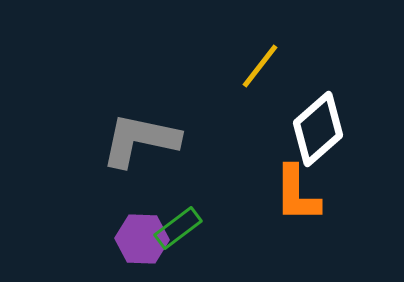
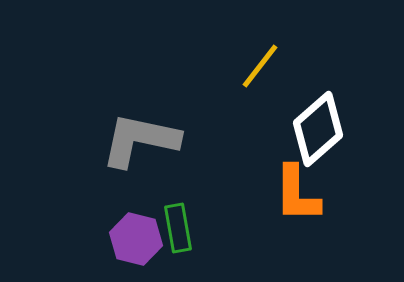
green rectangle: rotated 63 degrees counterclockwise
purple hexagon: moved 6 px left; rotated 12 degrees clockwise
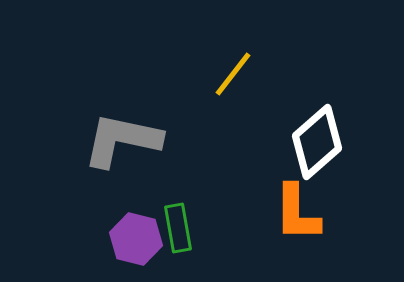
yellow line: moved 27 px left, 8 px down
white diamond: moved 1 px left, 13 px down
gray L-shape: moved 18 px left
orange L-shape: moved 19 px down
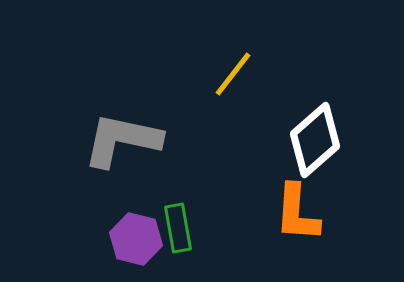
white diamond: moved 2 px left, 2 px up
orange L-shape: rotated 4 degrees clockwise
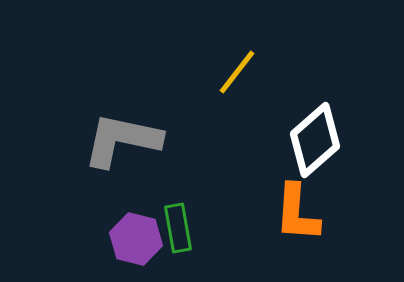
yellow line: moved 4 px right, 2 px up
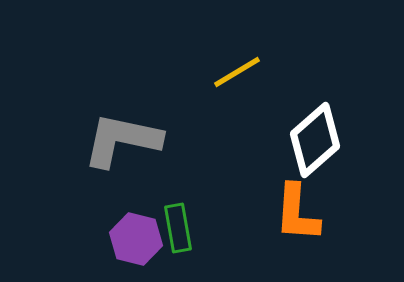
yellow line: rotated 21 degrees clockwise
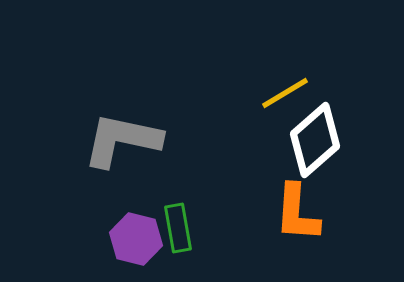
yellow line: moved 48 px right, 21 px down
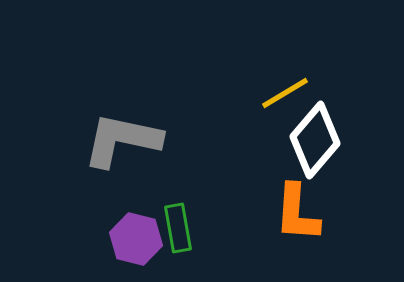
white diamond: rotated 8 degrees counterclockwise
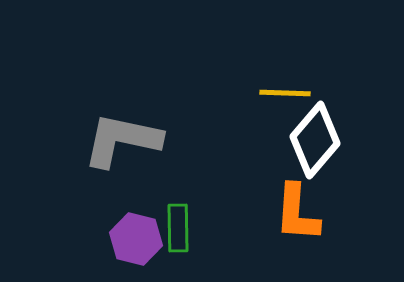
yellow line: rotated 33 degrees clockwise
green rectangle: rotated 9 degrees clockwise
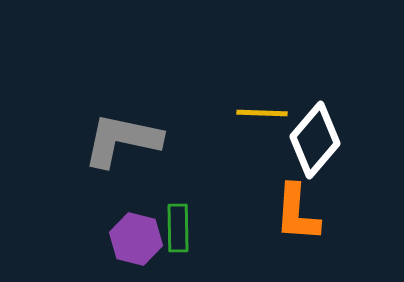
yellow line: moved 23 px left, 20 px down
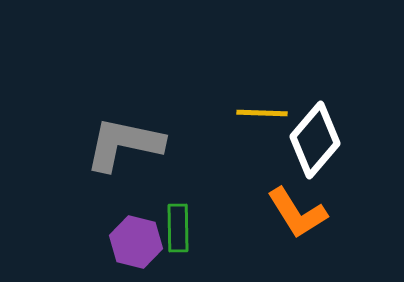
gray L-shape: moved 2 px right, 4 px down
orange L-shape: rotated 36 degrees counterclockwise
purple hexagon: moved 3 px down
